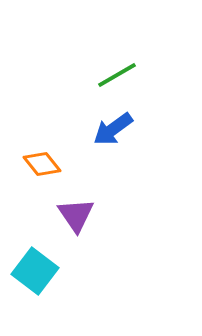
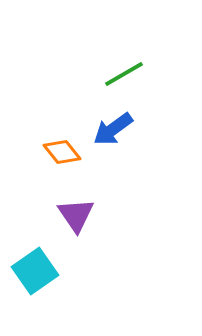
green line: moved 7 px right, 1 px up
orange diamond: moved 20 px right, 12 px up
cyan square: rotated 18 degrees clockwise
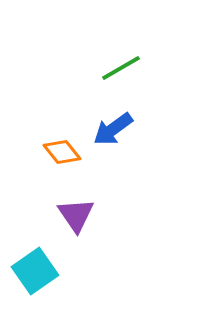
green line: moved 3 px left, 6 px up
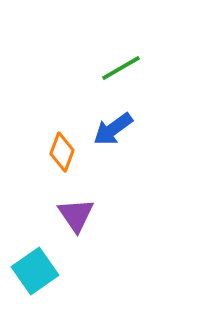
orange diamond: rotated 60 degrees clockwise
